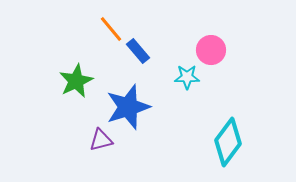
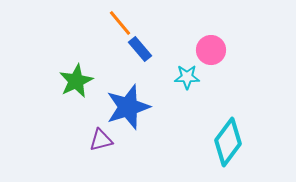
orange line: moved 9 px right, 6 px up
blue rectangle: moved 2 px right, 2 px up
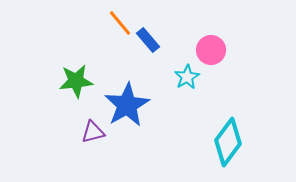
blue rectangle: moved 8 px right, 9 px up
cyan star: rotated 30 degrees counterclockwise
green star: rotated 20 degrees clockwise
blue star: moved 1 px left, 2 px up; rotated 12 degrees counterclockwise
purple triangle: moved 8 px left, 8 px up
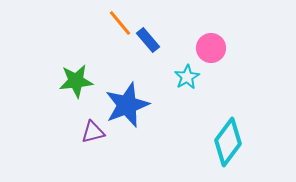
pink circle: moved 2 px up
blue star: rotated 9 degrees clockwise
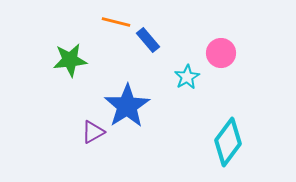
orange line: moved 4 px left, 1 px up; rotated 36 degrees counterclockwise
pink circle: moved 10 px right, 5 px down
green star: moved 6 px left, 21 px up
blue star: moved 1 px down; rotated 12 degrees counterclockwise
purple triangle: rotated 15 degrees counterclockwise
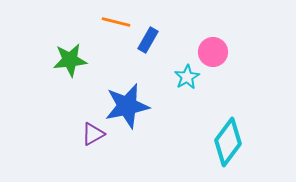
blue rectangle: rotated 70 degrees clockwise
pink circle: moved 8 px left, 1 px up
blue star: rotated 21 degrees clockwise
purple triangle: moved 2 px down
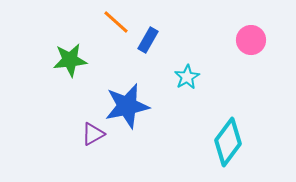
orange line: rotated 28 degrees clockwise
pink circle: moved 38 px right, 12 px up
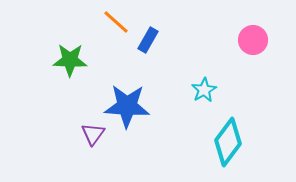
pink circle: moved 2 px right
green star: rotated 8 degrees clockwise
cyan star: moved 17 px right, 13 px down
blue star: rotated 15 degrees clockwise
purple triangle: rotated 25 degrees counterclockwise
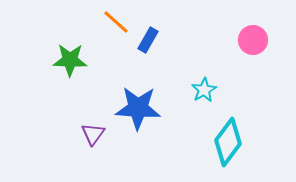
blue star: moved 11 px right, 2 px down
